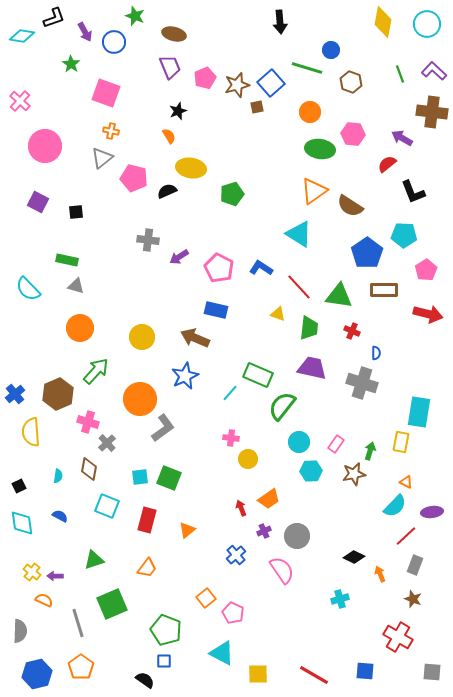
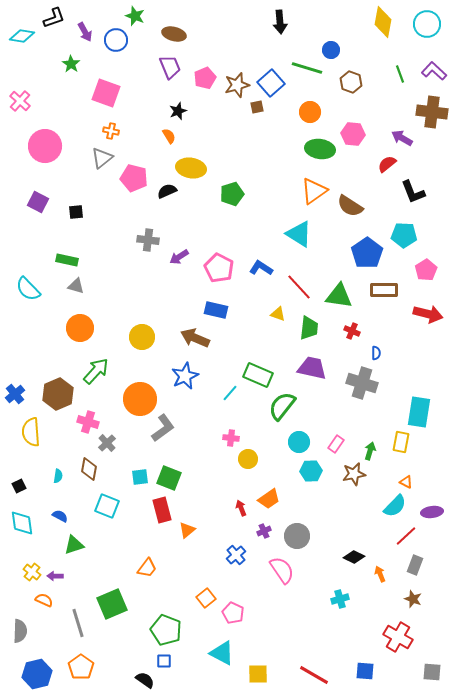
blue circle at (114, 42): moved 2 px right, 2 px up
red rectangle at (147, 520): moved 15 px right, 10 px up; rotated 30 degrees counterclockwise
green triangle at (94, 560): moved 20 px left, 15 px up
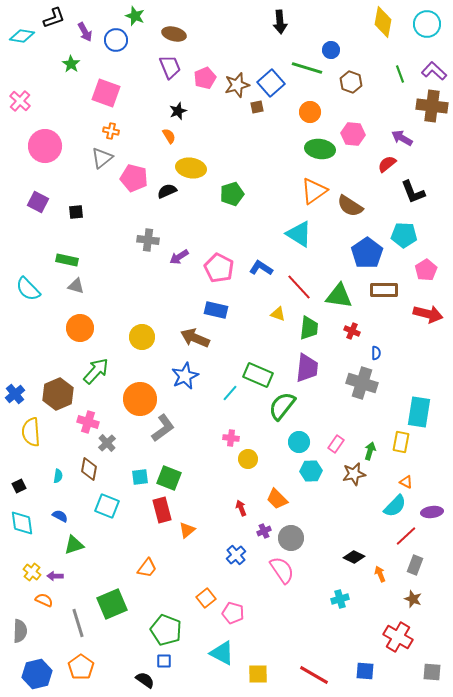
brown cross at (432, 112): moved 6 px up
purple trapezoid at (312, 368): moved 5 px left; rotated 84 degrees clockwise
orange trapezoid at (269, 499): moved 8 px right; rotated 80 degrees clockwise
gray circle at (297, 536): moved 6 px left, 2 px down
pink pentagon at (233, 613): rotated 10 degrees counterclockwise
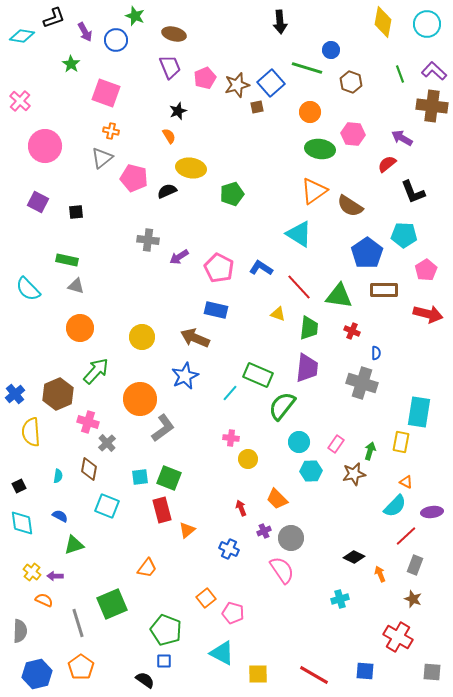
blue cross at (236, 555): moved 7 px left, 6 px up; rotated 24 degrees counterclockwise
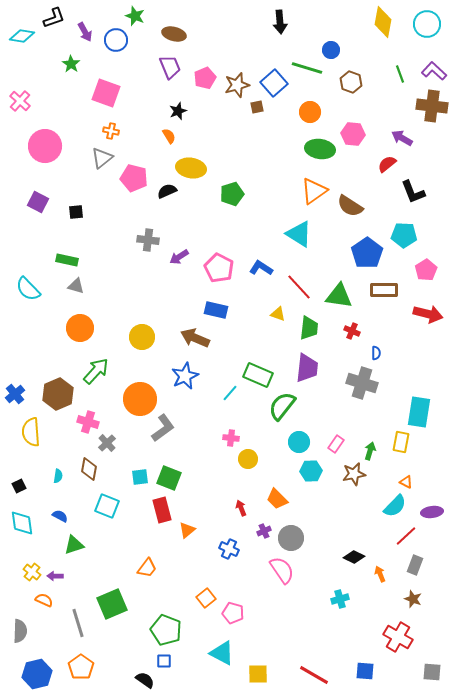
blue square at (271, 83): moved 3 px right
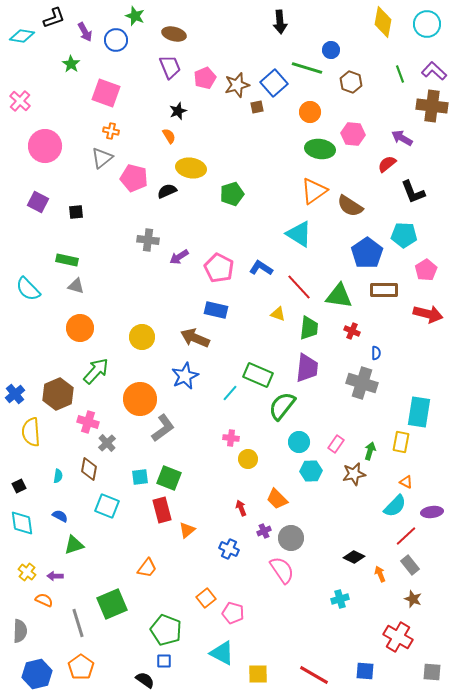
gray rectangle at (415, 565): moved 5 px left; rotated 60 degrees counterclockwise
yellow cross at (32, 572): moved 5 px left
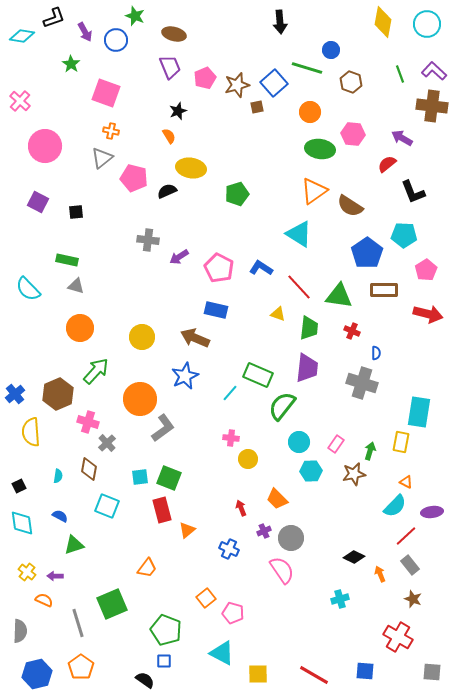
green pentagon at (232, 194): moved 5 px right
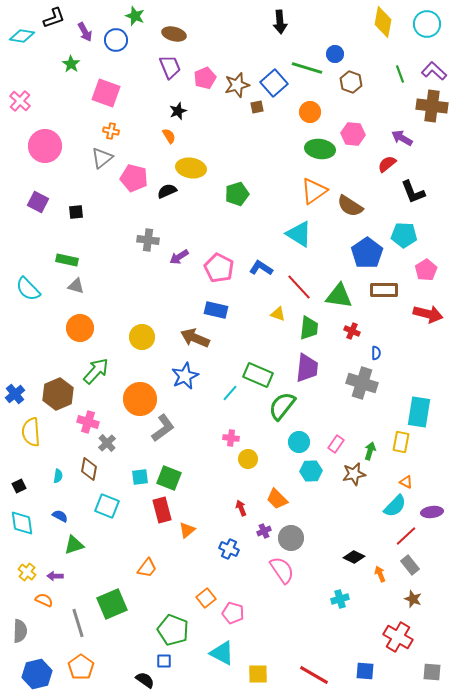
blue circle at (331, 50): moved 4 px right, 4 px down
green pentagon at (166, 630): moved 7 px right
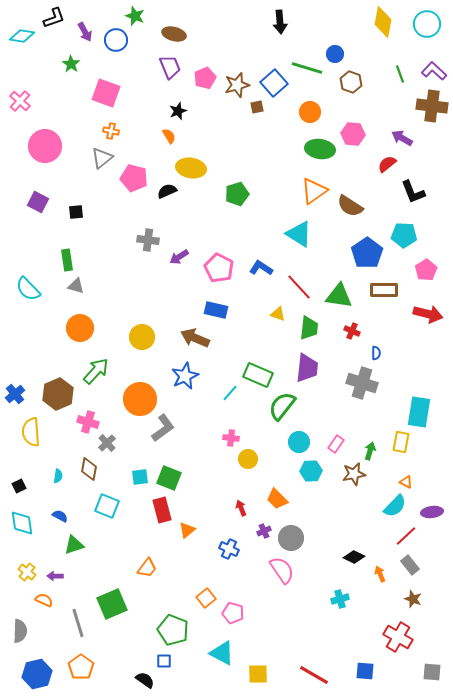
green rectangle at (67, 260): rotated 70 degrees clockwise
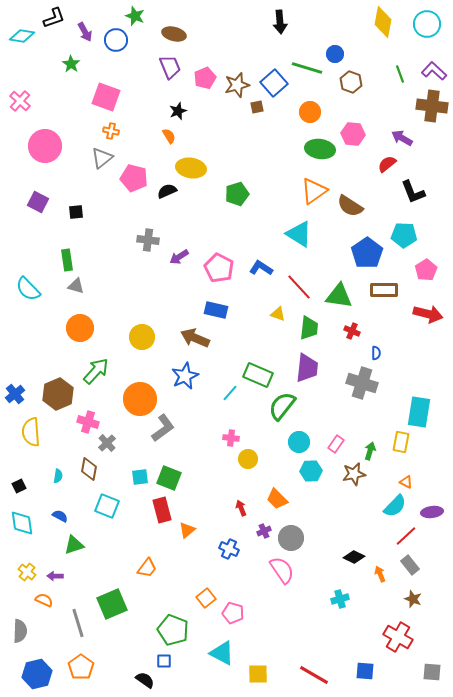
pink square at (106, 93): moved 4 px down
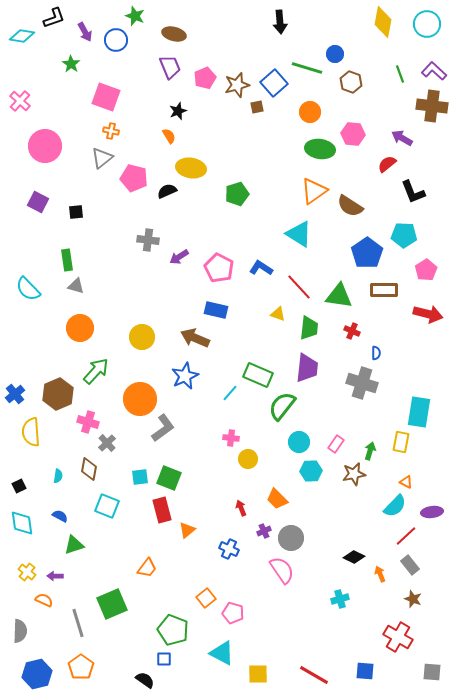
blue square at (164, 661): moved 2 px up
